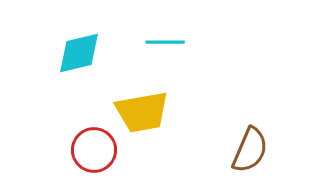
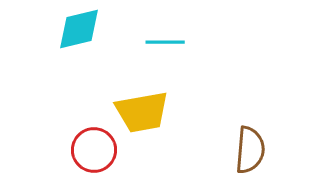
cyan diamond: moved 24 px up
brown semicircle: rotated 18 degrees counterclockwise
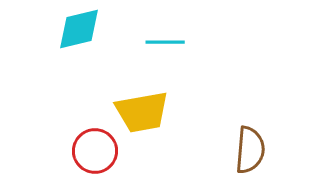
red circle: moved 1 px right, 1 px down
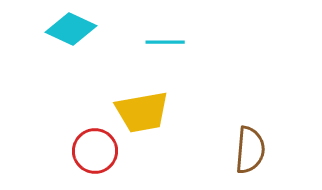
cyan diamond: moved 8 px left; rotated 39 degrees clockwise
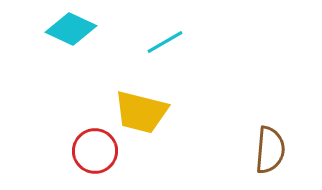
cyan line: rotated 30 degrees counterclockwise
yellow trapezoid: moved 1 px left; rotated 24 degrees clockwise
brown semicircle: moved 20 px right
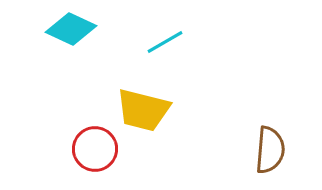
yellow trapezoid: moved 2 px right, 2 px up
red circle: moved 2 px up
